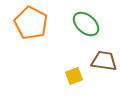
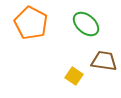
yellow square: rotated 36 degrees counterclockwise
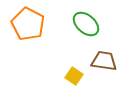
orange pentagon: moved 3 px left, 1 px down
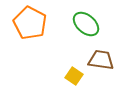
orange pentagon: moved 2 px right, 1 px up
brown trapezoid: moved 3 px left, 1 px up
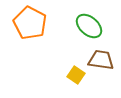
green ellipse: moved 3 px right, 2 px down
yellow square: moved 2 px right, 1 px up
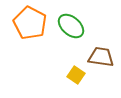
green ellipse: moved 18 px left
brown trapezoid: moved 3 px up
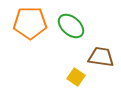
orange pentagon: rotated 28 degrees counterclockwise
yellow square: moved 2 px down
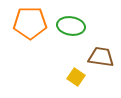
green ellipse: rotated 32 degrees counterclockwise
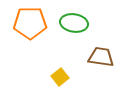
green ellipse: moved 3 px right, 3 px up
yellow square: moved 16 px left; rotated 18 degrees clockwise
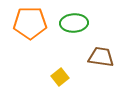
green ellipse: rotated 12 degrees counterclockwise
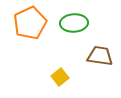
orange pentagon: rotated 24 degrees counterclockwise
brown trapezoid: moved 1 px left, 1 px up
